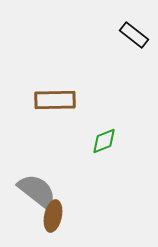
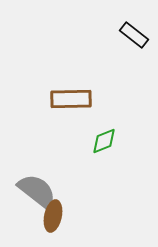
brown rectangle: moved 16 px right, 1 px up
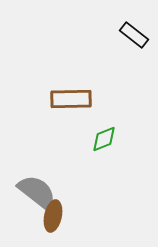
green diamond: moved 2 px up
gray semicircle: moved 1 px down
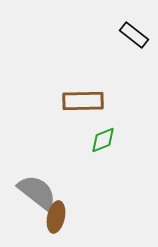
brown rectangle: moved 12 px right, 2 px down
green diamond: moved 1 px left, 1 px down
brown ellipse: moved 3 px right, 1 px down
